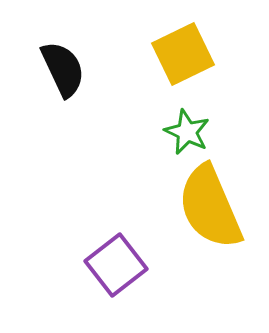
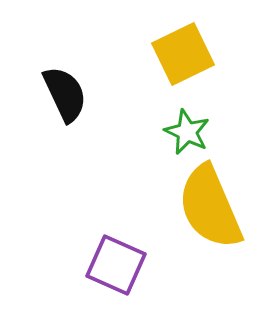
black semicircle: moved 2 px right, 25 px down
purple square: rotated 28 degrees counterclockwise
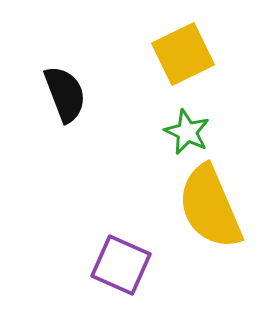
black semicircle: rotated 4 degrees clockwise
purple square: moved 5 px right
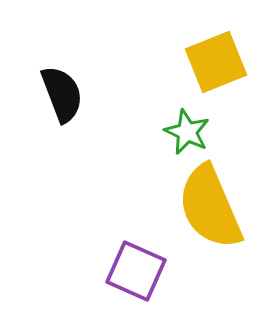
yellow square: moved 33 px right, 8 px down; rotated 4 degrees clockwise
black semicircle: moved 3 px left
purple square: moved 15 px right, 6 px down
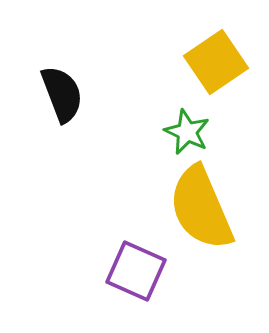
yellow square: rotated 12 degrees counterclockwise
yellow semicircle: moved 9 px left, 1 px down
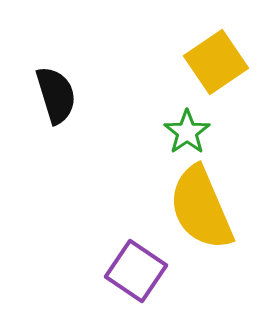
black semicircle: moved 6 px left, 1 px down; rotated 4 degrees clockwise
green star: rotated 12 degrees clockwise
purple square: rotated 10 degrees clockwise
